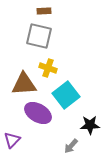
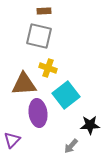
purple ellipse: rotated 52 degrees clockwise
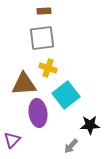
gray square: moved 3 px right, 2 px down; rotated 20 degrees counterclockwise
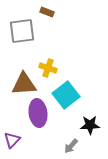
brown rectangle: moved 3 px right, 1 px down; rotated 24 degrees clockwise
gray square: moved 20 px left, 7 px up
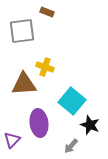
yellow cross: moved 3 px left, 1 px up
cyan square: moved 6 px right, 6 px down; rotated 12 degrees counterclockwise
purple ellipse: moved 1 px right, 10 px down
black star: rotated 24 degrees clockwise
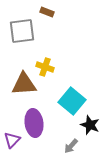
purple ellipse: moved 5 px left
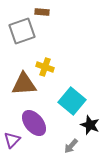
brown rectangle: moved 5 px left; rotated 16 degrees counterclockwise
gray square: rotated 12 degrees counterclockwise
purple ellipse: rotated 32 degrees counterclockwise
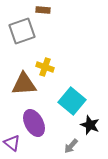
brown rectangle: moved 1 px right, 2 px up
purple ellipse: rotated 12 degrees clockwise
purple triangle: moved 3 px down; rotated 36 degrees counterclockwise
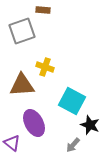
brown triangle: moved 2 px left, 1 px down
cyan square: rotated 12 degrees counterclockwise
gray arrow: moved 2 px right, 1 px up
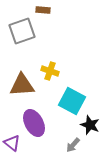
yellow cross: moved 5 px right, 4 px down
